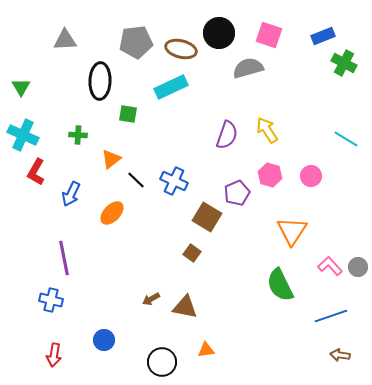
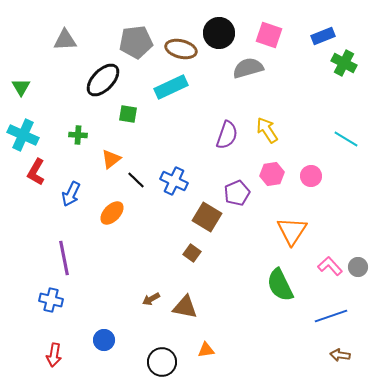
black ellipse at (100, 81): moved 3 px right, 1 px up; rotated 42 degrees clockwise
pink hexagon at (270, 175): moved 2 px right, 1 px up; rotated 25 degrees counterclockwise
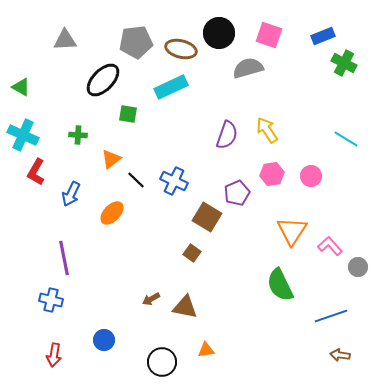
green triangle at (21, 87): rotated 30 degrees counterclockwise
pink L-shape at (330, 266): moved 20 px up
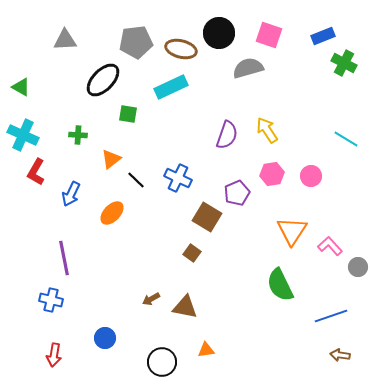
blue cross at (174, 181): moved 4 px right, 3 px up
blue circle at (104, 340): moved 1 px right, 2 px up
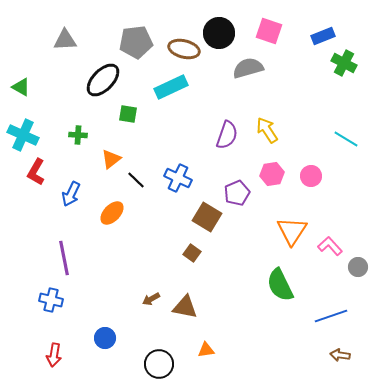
pink square at (269, 35): moved 4 px up
brown ellipse at (181, 49): moved 3 px right
black circle at (162, 362): moved 3 px left, 2 px down
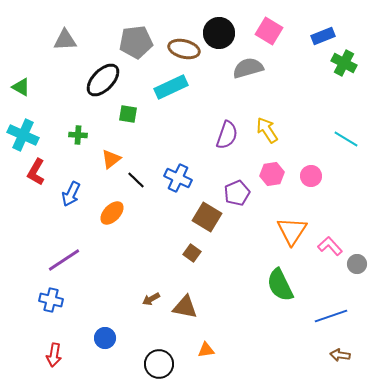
pink square at (269, 31): rotated 12 degrees clockwise
purple line at (64, 258): moved 2 px down; rotated 68 degrees clockwise
gray circle at (358, 267): moved 1 px left, 3 px up
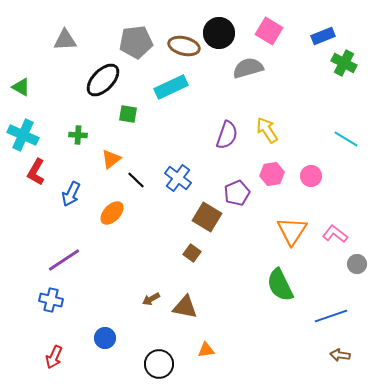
brown ellipse at (184, 49): moved 3 px up
blue cross at (178, 178): rotated 12 degrees clockwise
pink L-shape at (330, 246): moved 5 px right, 12 px up; rotated 10 degrees counterclockwise
red arrow at (54, 355): moved 2 px down; rotated 15 degrees clockwise
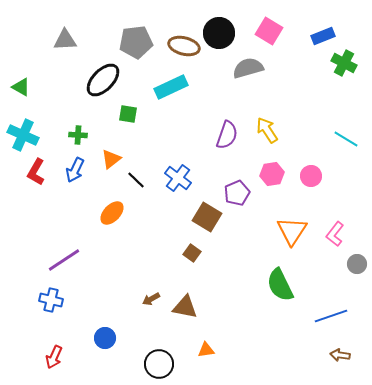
blue arrow at (71, 194): moved 4 px right, 24 px up
pink L-shape at (335, 234): rotated 90 degrees counterclockwise
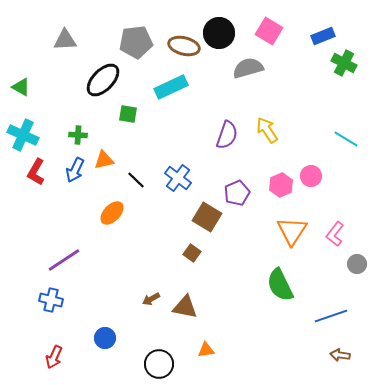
orange triangle at (111, 159): moved 7 px left, 1 px down; rotated 25 degrees clockwise
pink hexagon at (272, 174): moved 9 px right, 11 px down; rotated 15 degrees counterclockwise
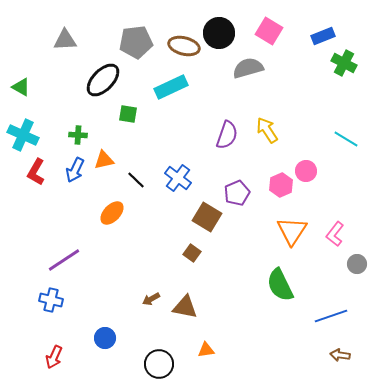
pink circle at (311, 176): moved 5 px left, 5 px up
